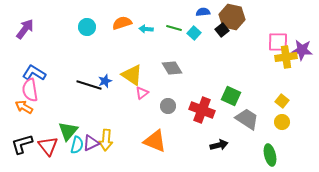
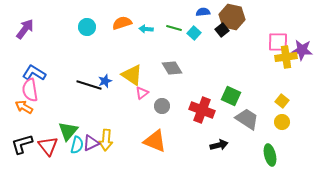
gray circle: moved 6 px left
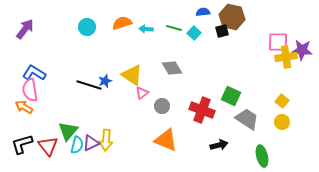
black square: moved 1 px down; rotated 24 degrees clockwise
orange triangle: moved 11 px right, 1 px up
green ellipse: moved 8 px left, 1 px down
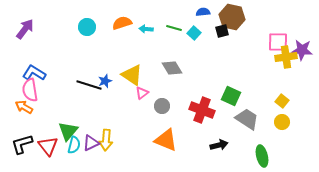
cyan semicircle: moved 3 px left
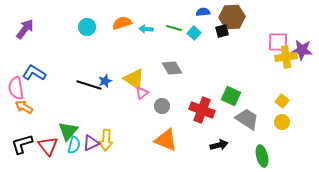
brown hexagon: rotated 15 degrees counterclockwise
yellow triangle: moved 2 px right, 4 px down
pink semicircle: moved 14 px left, 2 px up
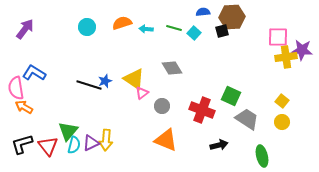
pink square: moved 5 px up
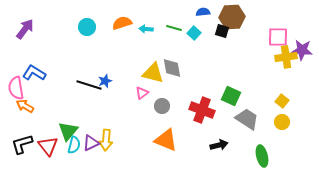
black square: rotated 32 degrees clockwise
gray diamond: rotated 20 degrees clockwise
yellow triangle: moved 19 px right, 6 px up; rotated 20 degrees counterclockwise
orange arrow: moved 1 px right, 1 px up
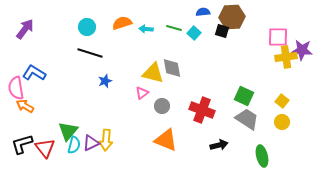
black line: moved 1 px right, 32 px up
green square: moved 13 px right
red triangle: moved 3 px left, 2 px down
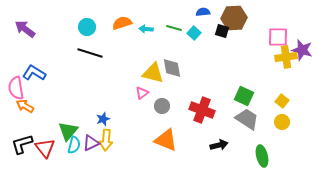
brown hexagon: moved 2 px right, 1 px down
purple arrow: rotated 90 degrees counterclockwise
purple star: rotated 10 degrees clockwise
blue star: moved 2 px left, 38 px down
